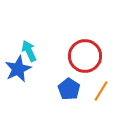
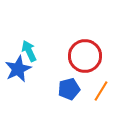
blue pentagon: rotated 25 degrees clockwise
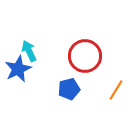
orange line: moved 15 px right, 1 px up
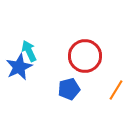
blue star: moved 1 px right, 2 px up
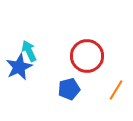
red circle: moved 2 px right
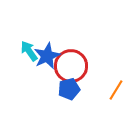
cyan arrow: rotated 10 degrees counterclockwise
red circle: moved 16 px left, 10 px down
blue star: moved 28 px right, 11 px up
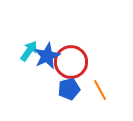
cyan arrow: rotated 70 degrees clockwise
red circle: moved 4 px up
orange line: moved 16 px left; rotated 60 degrees counterclockwise
